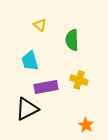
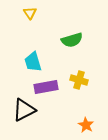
yellow triangle: moved 10 px left, 12 px up; rotated 16 degrees clockwise
green semicircle: rotated 105 degrees counterclockwise
cyan trapezoid: moved 3 px right, 1 px down
black triangle: moved 3 px left, 1 px down
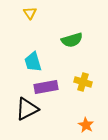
yellow cross: moved 4 px right, 2 px down
black triangle: moved 3 px right, 1 px up
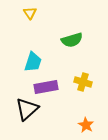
cyan trapezoid: rotated 145 degrees counterclockwise
black triangle: rotated 15 degrees counterclockwise
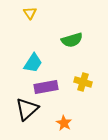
cyan trapezoid: moved 1 px down; rotated 15 degrees clockwise
orange star: moved 22 px left, 2 px up
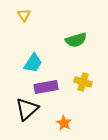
yellow triangle: moved 6 px left, 2 px down
green semicircle: moved 4 px right
